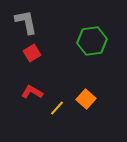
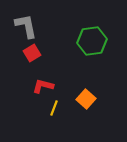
gray L-shape: moved 4 px down
red L-shape: moved 11 px right, 6 px up; rotated 15 degrees counterclockwise
yellow line: moved 3 px left; rotated 21 degrees counterclockwise
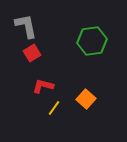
yellow line: rotated 14 degrees clockwise
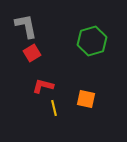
green hexagon: rotated 8 degrees counterclockwise
orange square: rotated 30 degrees counterclockwise
yellow line: rotated 49 degrees counterclockwise
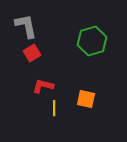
yellow line: rotated 14 degrees clockwise
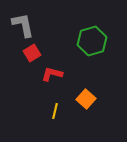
gray L-shape: moved 3 px left, 1 px up
red L-shape: moved 9 px right, 12 px up
orange square: rotated 30 degrees clockwise
yellow line: moved 1 px right, 3 px down; rotated 14 degrees clockwise
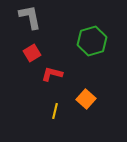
gray L-shape: moved 7 px right, 8 px up
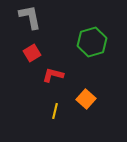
green hexagon: moved 1 px down
red L-shape: moved 1 px right, 1 px down
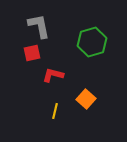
gray L-shape: moved 9 px right, 9 px down
red square: rotated 18 degrees clockwise
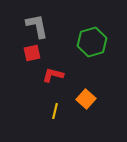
gray L-shape: moved 2 px left
